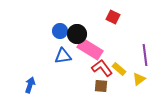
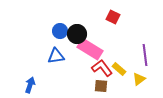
blue triangle: moved 7 px left
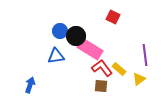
black circle: moved 1 px left, 2 px down
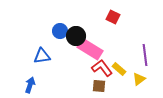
blue triangle: moved 14 px left
brown square: moved 2 px left
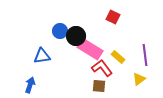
yellow rectangle: moved 1 px left, 12 px up
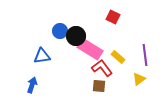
blue arrow: moved 2 px right
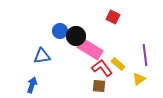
yellow rectangle: moved 7 px down
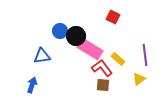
yellow rectangle: moved 5 px up
brown square: moved 4 px right, 1 px up
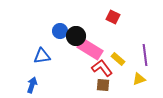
yellow triangle: rotated 16 degrees clockwise
